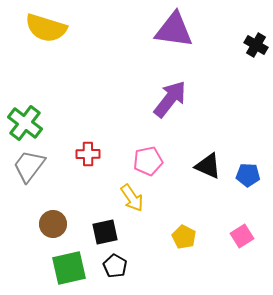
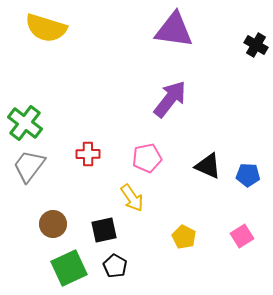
pink pentagon: moved 1 px left, 3 px up
black square: moved 1 px left, 2 px up
green square: rotated 12 degrees counterclockwise
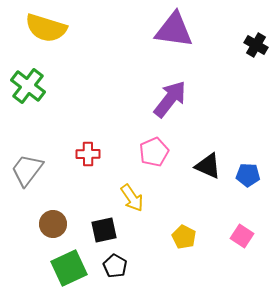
green cross: moved 3 px right, 37 px up
pink pentagon: moved 7 px right, 6 px up; rotated 12 degrees counterclockwise
gray trapezoid: moved 2 px left, 4 px down
pink square: rotated 25 degrees counterclockwise
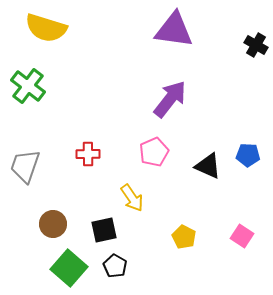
gray trapezoid: moved 2 px left, 4 px up; rotated 18 degrees counterclockwise
blue pentagon: moved 20 px up
green square: rotated 24 degrees counterclockwise
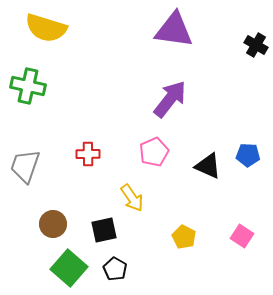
green cross: rotated 24 degrees counterclockwise
black pentagon: moved 3 px down
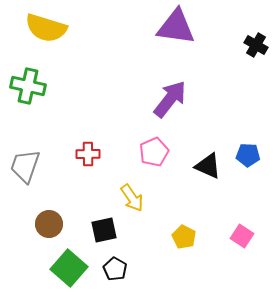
purple triangle: moved 2 px right, 3 px up
brown circle: moved 4 px left
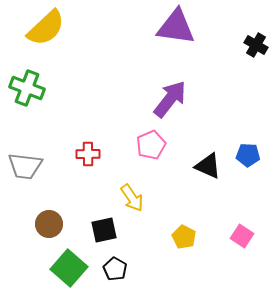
yellow semicircle: rotated 60 degrees counterclockwise
green cross: moved 1 px left, 2 px down; rotated 8 degrees clockwise
pink pentagon: moved 3 px left, 7 px up
gray trapezoid: rotated 102 degrees counterclockwise
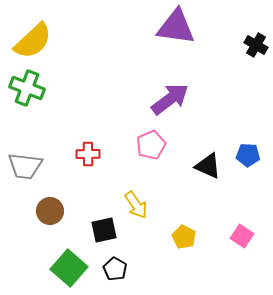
yellow semicircle: moved 13 px left, 13 px down
purple arrow: rotated 15 degrees clockwise
yellow arrow: moved 4 px right, 7 px down
brown circle: moved 1 px right, 13 px up
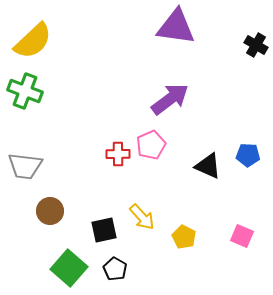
green cross: moved 2 px left, 3 px down
red cross: moved 30 px right
yellow arrow: moved 6 px right, 12 px down; rotated 8 degrees counterclockwise
pink square: rotated 10 degrees counterclockwise
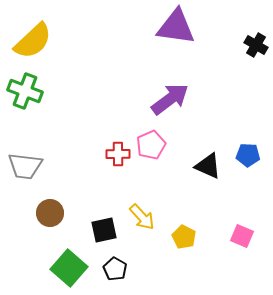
brown circle: moved 2 px down
